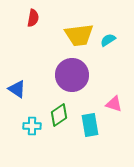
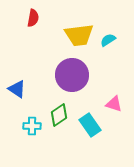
cyan rectangle: rotated 25 degrees counterclockwise
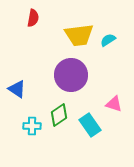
purple circle: moved 1 px left
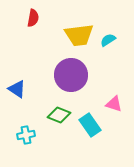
green diamond: rotated 55 degrees clockwise
cyan cross: moved 6 px left, 9 px down; rotated 12 degrees counterclockwise
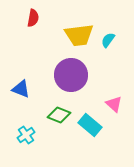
cyan semicircle: rotated 21 degrees counterclockwise
blue triangle: moved 4 px right; rotated 12 degrees counterclockwise
pink triangle: rotated 24 degrees clockwise
cyan rectangle: rotated 15 degrees counterclockwise
cyan cross: rotated 24 degrees counterclockwise
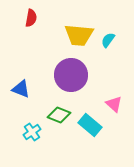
red semicircle: moved 2 px left
yellow trapezoid: rotated 12 degrees clockwise
cyan cross: moved 6 px right, 3 px up
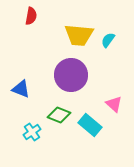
red semicircle: moved 2 px up
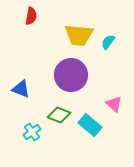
cyan semicircle: moved 2 px down
